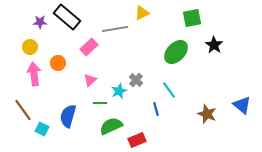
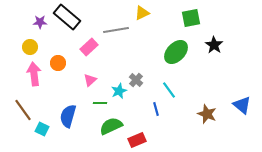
green square: moved 1 px left
gray line: moved 1 px right, 1 px down
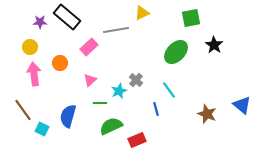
orange circle: moved 2 px right
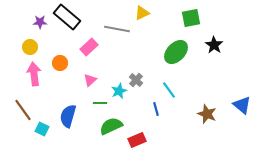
gray line: moved 1 px right, 1 px up; rotated 20 degrees clockwise
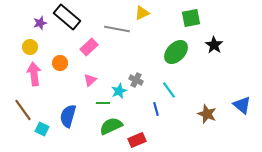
purple star: moved 1 px down; rotated 16 degrees counterclockwise
gray cross: rotated 16 degrees counterclockwise
green line: moved 3 px right
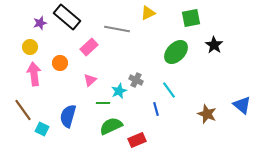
yellow triangle: moved 6 px right
